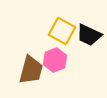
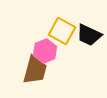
pink hexagon: moved 10 px left, 9 px up
brown trapezoid: moved 4 px right
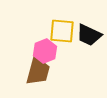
yellow square: rotated 24 degrees counterclockwise
brown trapezoid: moved 3 px right, 1 px down
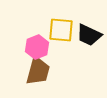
yellow square: moved 1 px left, 1 px up
pink hexagon: moved 8 px left, 4 px up
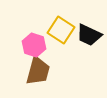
yellow square: rotated 28 degrees clockwise
pink hexagon: moved 3 px left, 2 px up; rotated 20 degrees counterclockwise
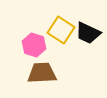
black trapezoid: moved 1 px left, 2 px up
brown trapezoid: moved 4 px right, 2 px down; rotated 108 degrees counterclockwise
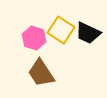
pink hexagon: moved 7 px up
brown trapezoid: moved 1 px left; rotated 120 degrees counterclockwise
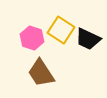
black trapezoid: moved 6 px down
pink hexagon: moved 2 px left
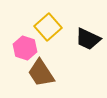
yellow square: moved 13 px left, 3 px up; rotated 16 degrees clockwise
pink hexagon: moved 7 px left, 10 px down
